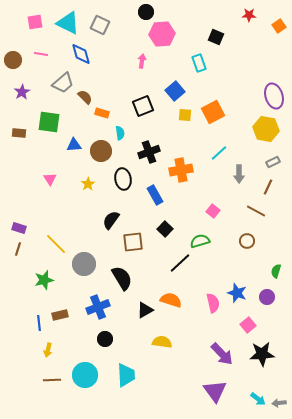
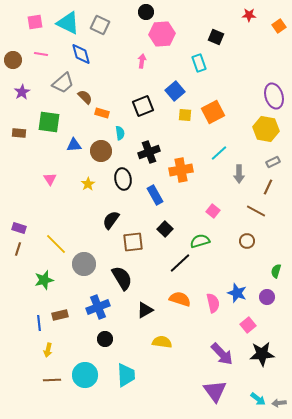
orange semicircle at (171, 300): moved 9 px right, 1 px up
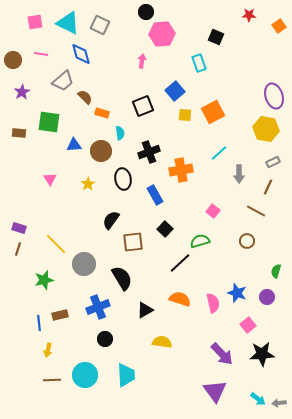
gray trapezoid at (63, 83): moved 2 px up
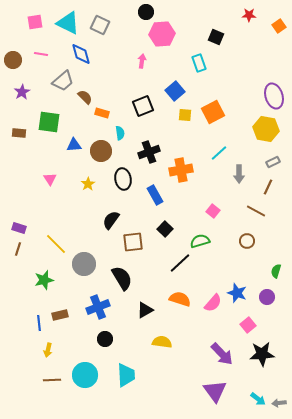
pink semicircle at (213, 303): rotated 54 degrees clockwise
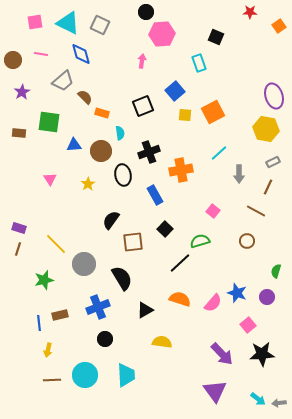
red star at (249, 15): moved 1 px right, 3 px up
black ellipse at (123, 179): moved 4 px up
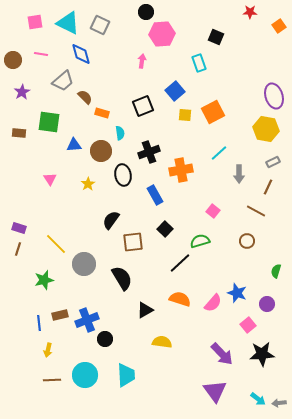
purple circle at (267, 297): moved 7 px down
blue cross at (98, 307): moved 11 px left, 13 px down
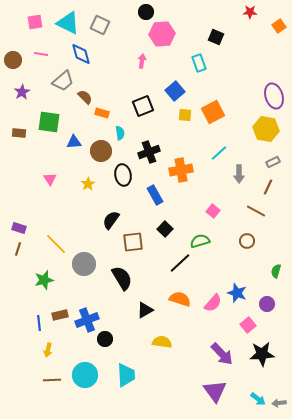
blue triangle at (74, 145): moved 3 px up
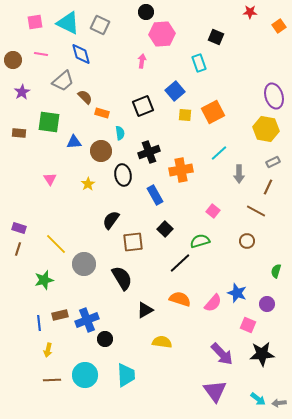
pink square at (248, 325): rotated 28 degrees counterclockwise
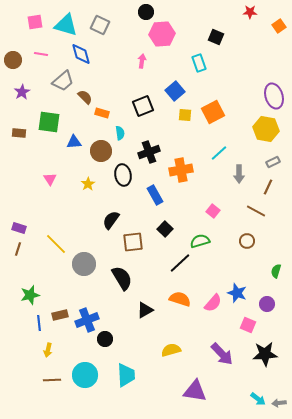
cyan triangle at (68, 23): moved 2 px left, 2 px down; rotated 10 degrees counterclockwise
green star at (44, 280): moved 14 px left, 15 px down
yellow semicircle at (162, 342): moved 9 px right, 8 px down; rotated 24 degrees counterclockwise
black star at (262, 354): moved 3 px right
purple triangle at (215, 391): moved 20 px left; rotated 45 degrees counterclockwise
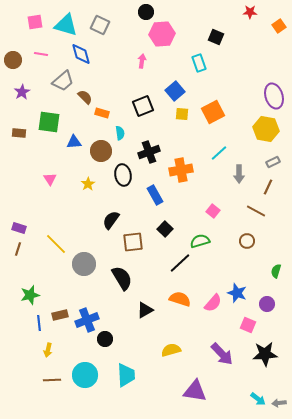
yellow square at (185, 115): moved 3 px left, 1 px up
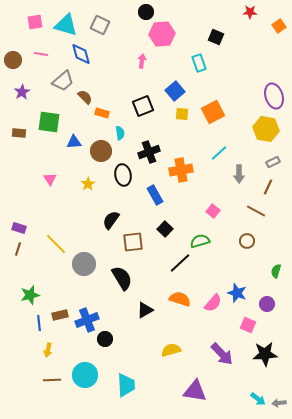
cyan trapezoid at (126, 375): moved 10 px down
